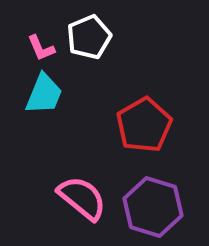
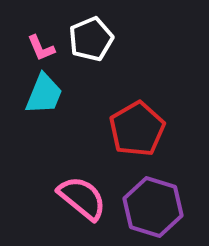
white pentagon: moved 2 px right, 2 px down
red pentagon: moved 7 px left, 4 px down
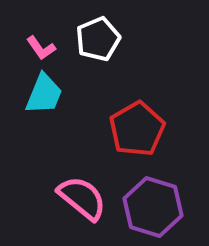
white pentagon: moved 7 px right
pink L-shape: rotated 12 degrees counterclockwise
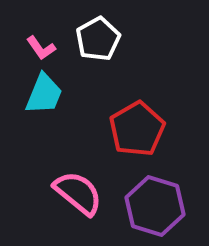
white pentagon: rotated 6 degrees counterclockwise
pink semicircle: moved 4 px left, 5 px up
purple hexagon: moved 2 px right, 1 px up
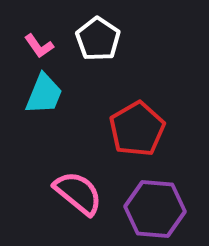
white pentagon: rotated 9 degrees counterclockwise
pink L-shape: moved 2 px left, 2 px up
purple hexagon: moved 3 px down; rotated 12 degrees counterclockwise
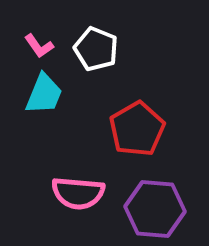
white pentagon: moved 2 px left, 10 px down; rotated 12 degrees counterclockwise
pink semicircle: rotated 146 degrees clockwise
